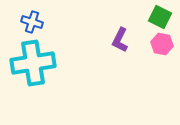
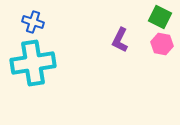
blue cross: moved 1 px right
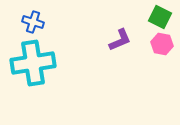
purple L-shape: rotated 140 degrees counterclockwise
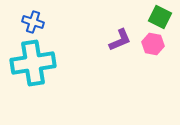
pink hexagon: moved 9 px left
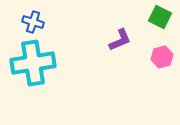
pink hexagon: moved 9 px right, 13 px down; rotated 25 degrees counterclockwise
